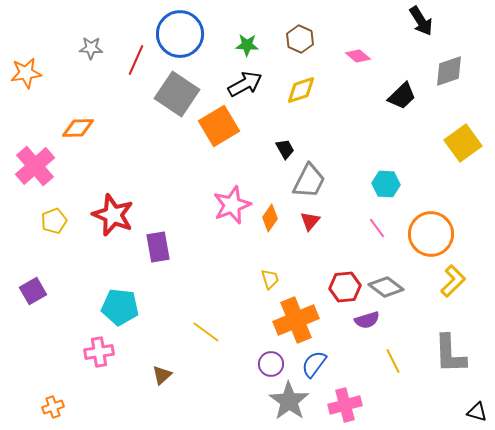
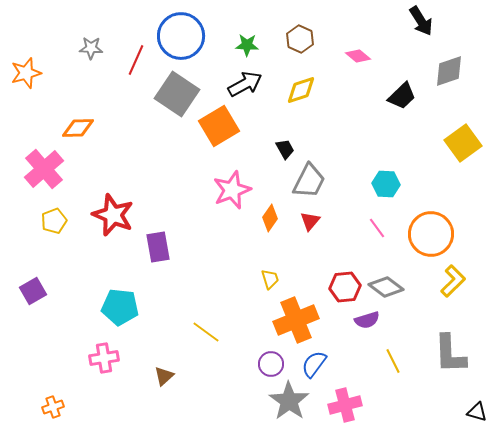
blue circle at (180, 34): moved 1 px right, 2 px down
orange star at (26, 73): rotated 8 degrees counterclockwise
pink cross at (35, 166): moved 9 px right, 3 px down
pink star at (232, 205): moved 15 px up
pink cross at (99, 352): moved 5 px right, 6 px down
brown triangle at (162, 375): moved 2 px right, 1 px down
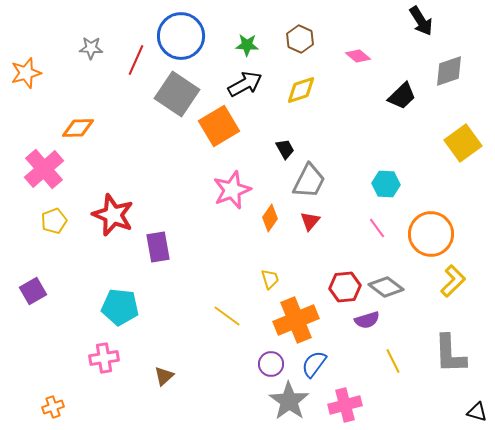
yellow line at (206, 332): moved 21 px right, 16 px up
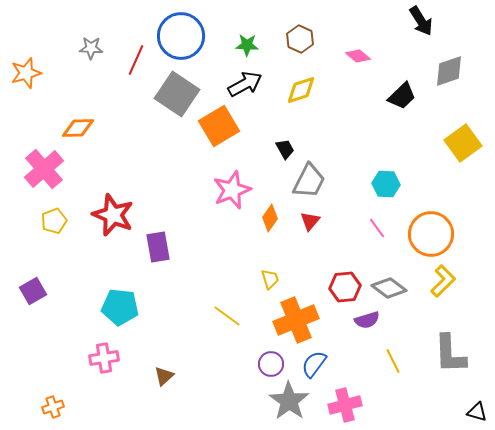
yellow L-shape at (453, 281): moved 10 px left
gray diamond at (386, 287): moved 3 px right, 1 px down
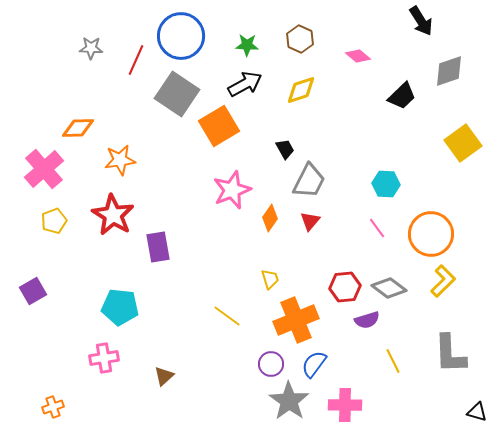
orange star at (26, 73): moved 94 px right, 87 px down; rotated 8 degrees clockwise
red star at (113, 215): rotated 9 degrees clockwise
pink cross at (345, 405): rotated 16 degrees clockwise
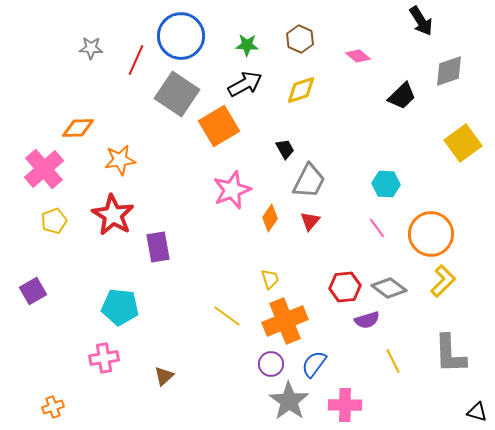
orange cross at (296, 320): moved 11 px left, 1 px down
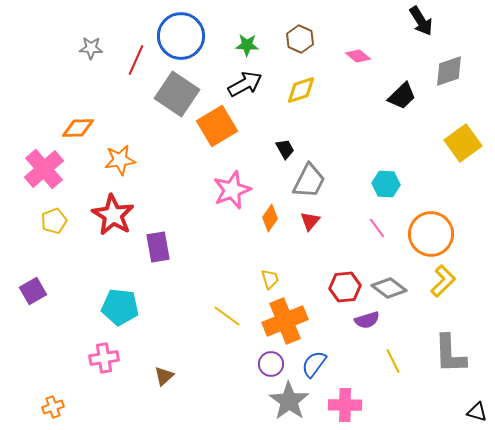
orange square at (219, 126): moved 2 px left
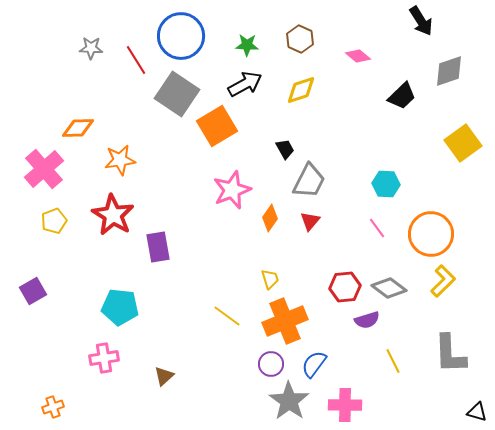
red line at (136, 60): rotated 56 degrees counterclockwise
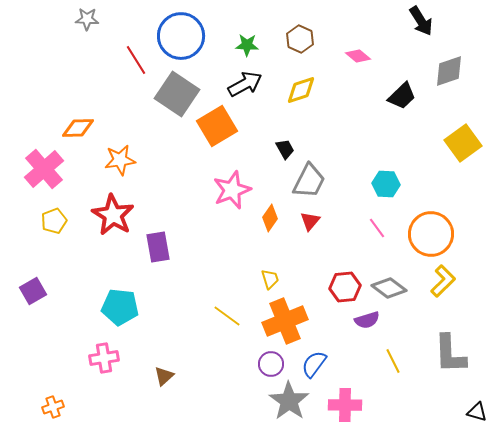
gray star at (91, 48): moved 4 px left, 29 px up
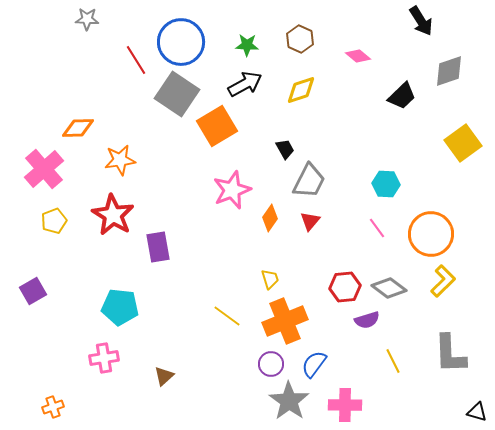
blue circle at (181, 36): moved 6 px down
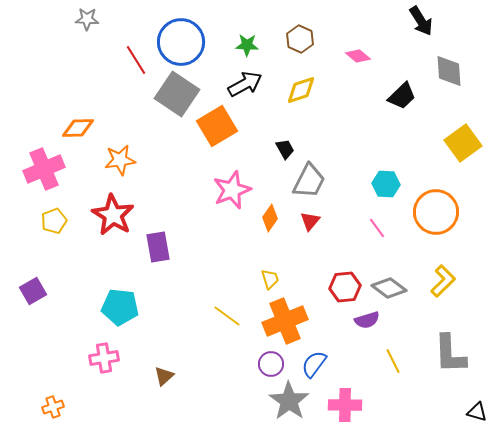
gray diamond at (449, 71): rotated 76 degrees counterclockwise
pink cross at (44, 169): rotated 18 degrees clockwise
orange circle at (431, 234): moved 5 px right, 22 px up
